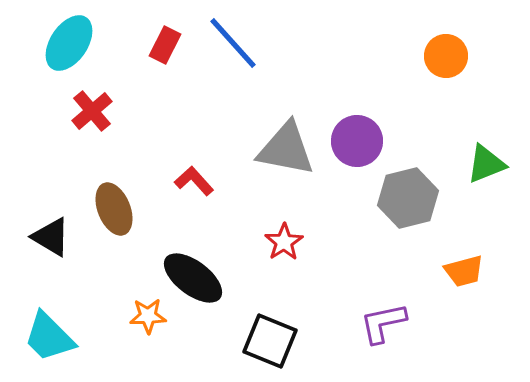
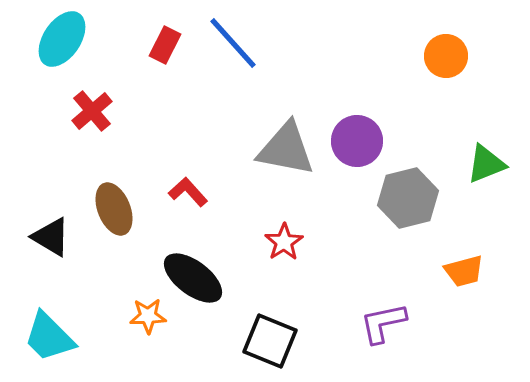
cyan ellipse: moved 7 px left, 4 px up
red L-shape: moved 6 px left, 11 px down
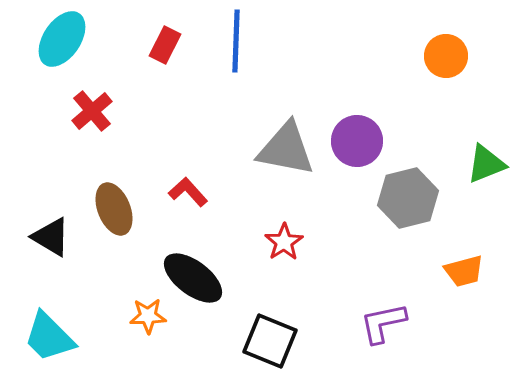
blue line: moved 3 px right, 2 px up; rotated 44 degrees clockwise
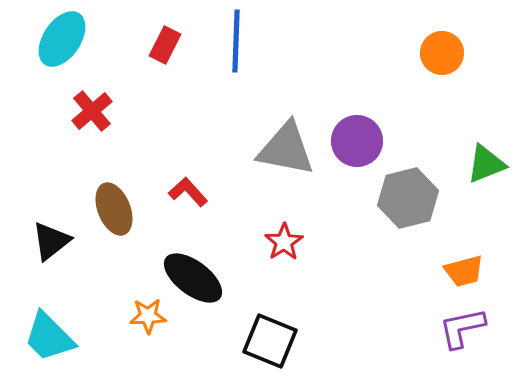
orange circle: moved 4 px left, 3 px up
black triangle: moved 4 px down; rotated 51 degrees clockwise
purple L-shape: moved 79 px right, 5 px down
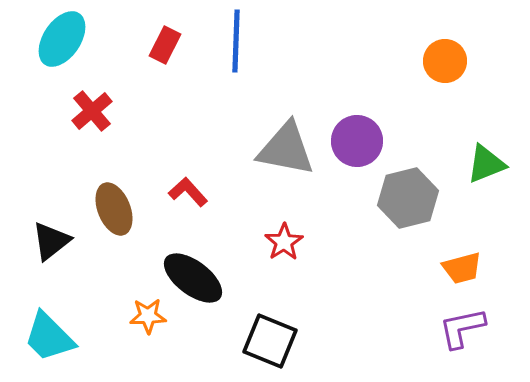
orange circle: moved 3 px right, 8 px down
orange trapezoid: moved 2 px left, 3 px up
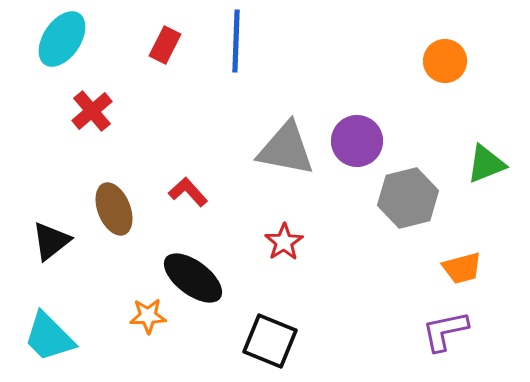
purple L-shape: moved 17 px left, 3 px down
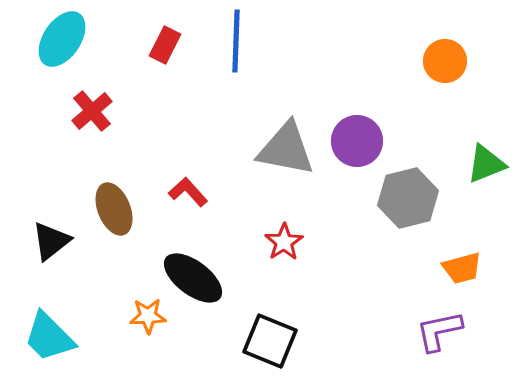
purple L-shape: moved 6 px left
